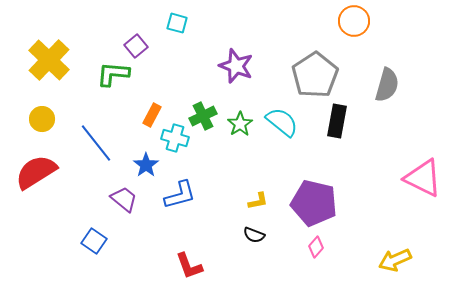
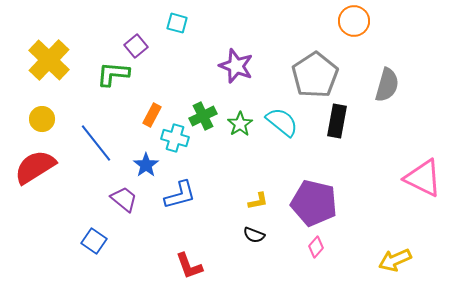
red semicircle: moved 1 px left, 5 px up
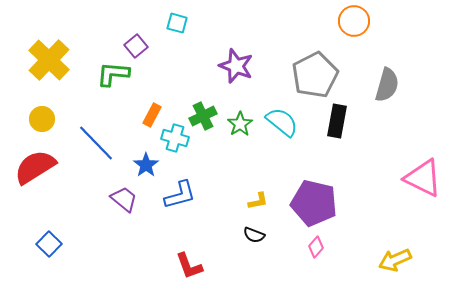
gray pentagon: rotated 6 degrees clockwise
blue line: rotated 6 degrees counterclockwise
blue square: moved 45 px left, 3 px down; rotated 10 degrees clockwise
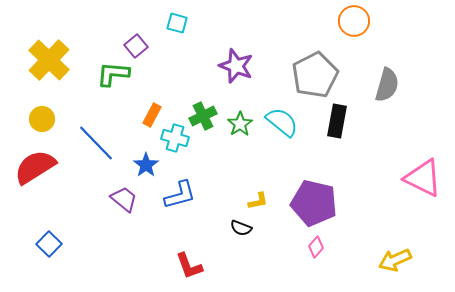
black semicircle: moved 13 px left, 7 px up
